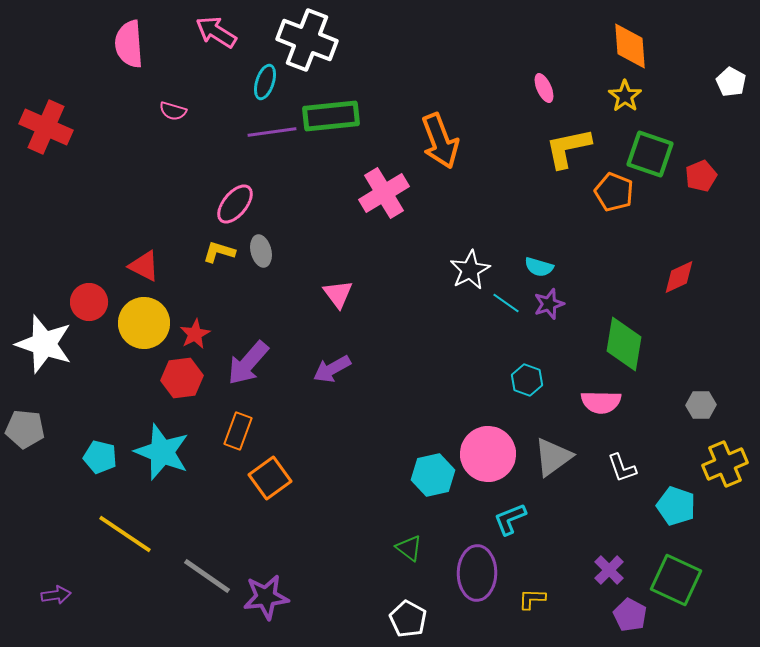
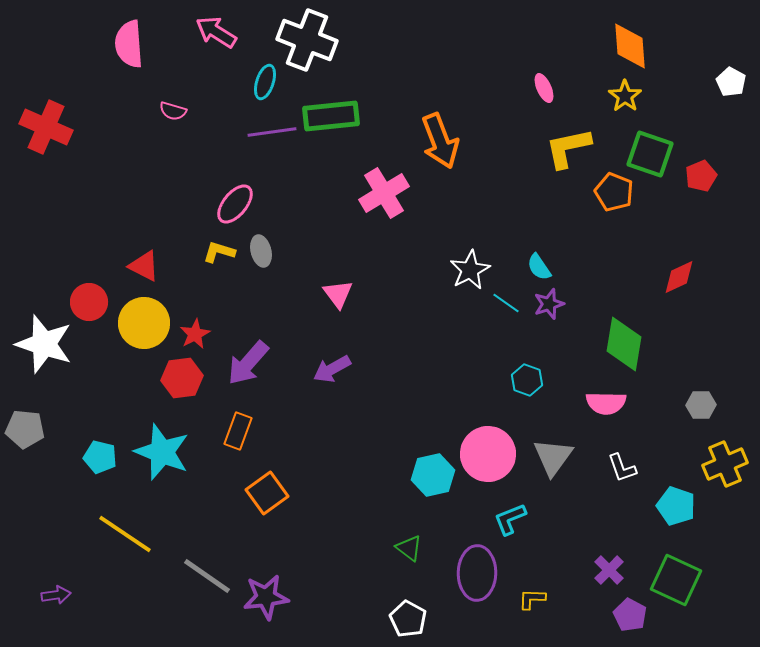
cyan semicircle at (539, 267): rotated 40 degrees clockwise
pink semicircle at (601, 402): moved 5 px right, 1 px down
gray triangle at (553, 457): rotated 18 degrees counterclockwise
orange square at (270, 478): moved 3 px left, 15 px down
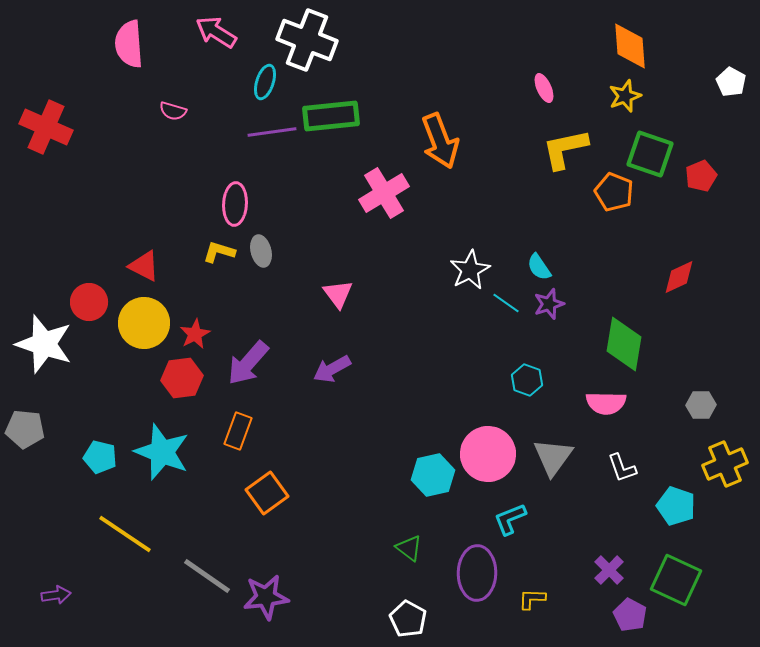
yellow star at (625, 96): rotated 16 degrees clockwise
yellow L-shape at (568, 148): moved 3 px left, 1 px down
pink ellipse at (235, 204): rotated 36 degrees counterclockwise
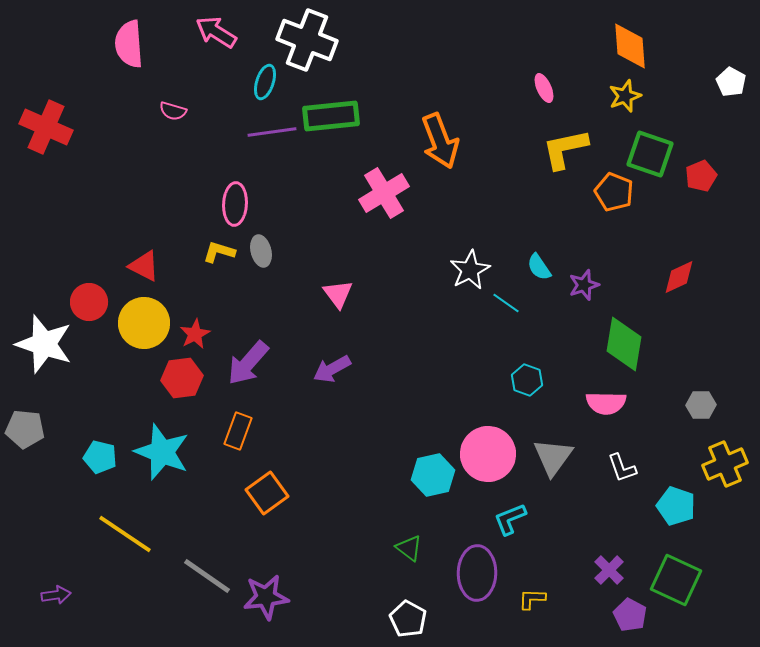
purple star at (549, 304): moved 35 px right, 19 px up
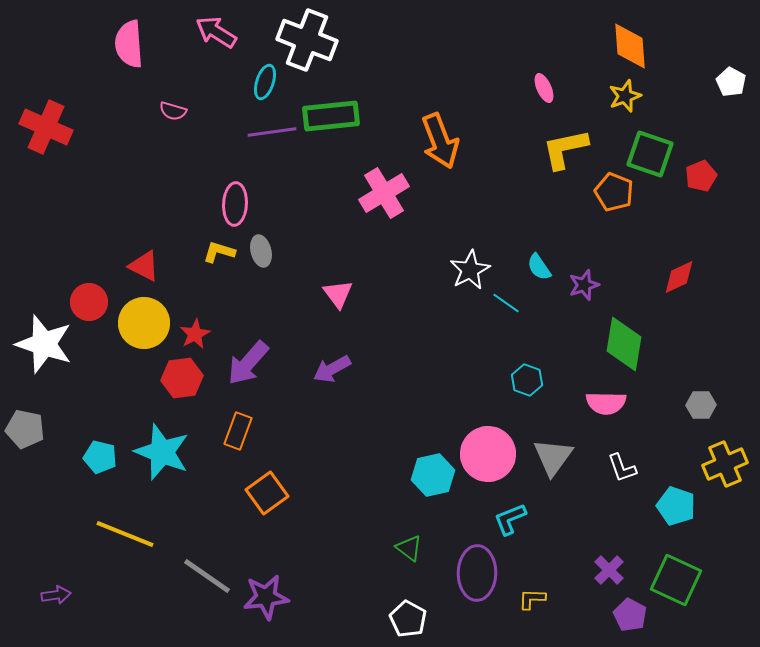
gray pentagon at (25, 429): rotated 6 degrees clockwise
yellow line at (125, 534): rotated 12 degrees counterclockwise
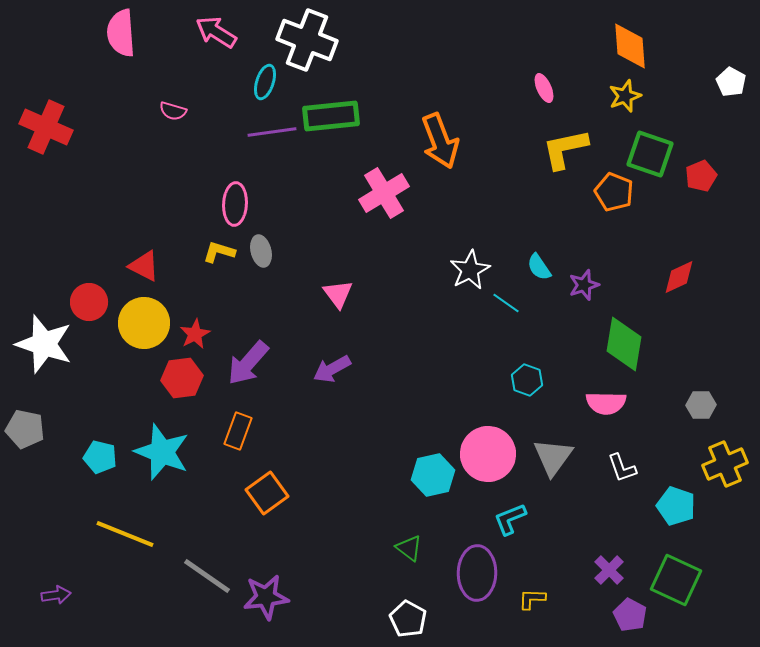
pink semicircle at (129, 44): moved 8 px left, 11 px up
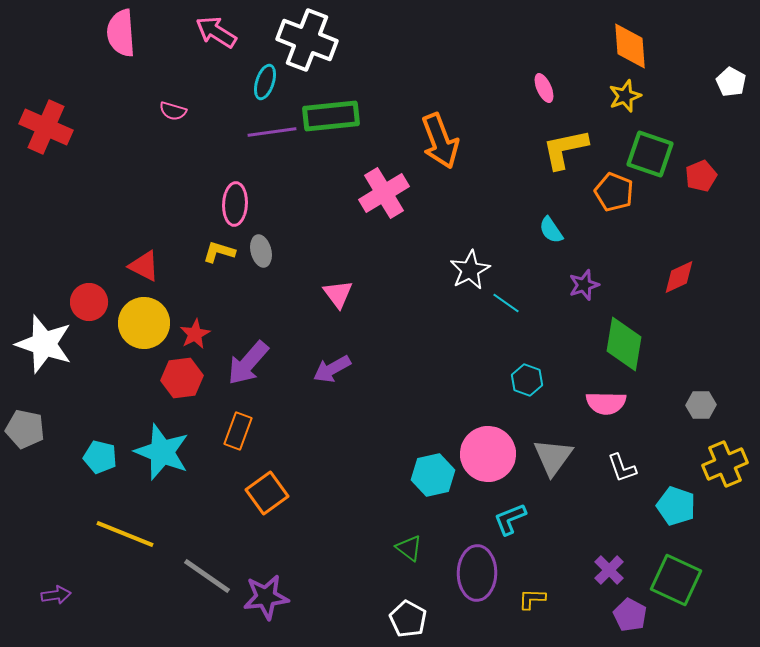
cyan semicircle at (539, 267): moved 12 px right, 37 px up
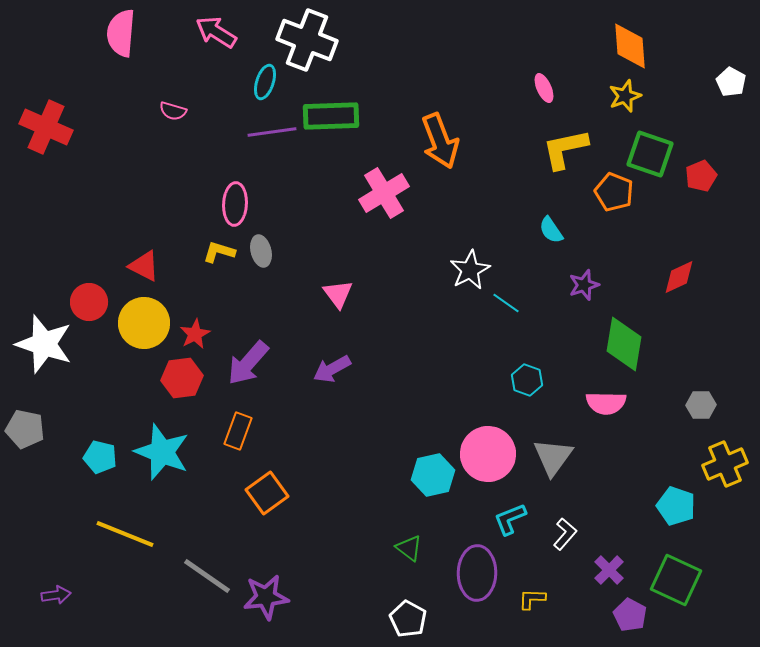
pink semicircle at (121, 33): rotated 9 degrees clockwise
green rectangle at (331, 116): rotated 4 degrees clockwise
white L-shape at (622, 468): moved 57 px left, 66 px down; rotated 120 degrees counterclockwise
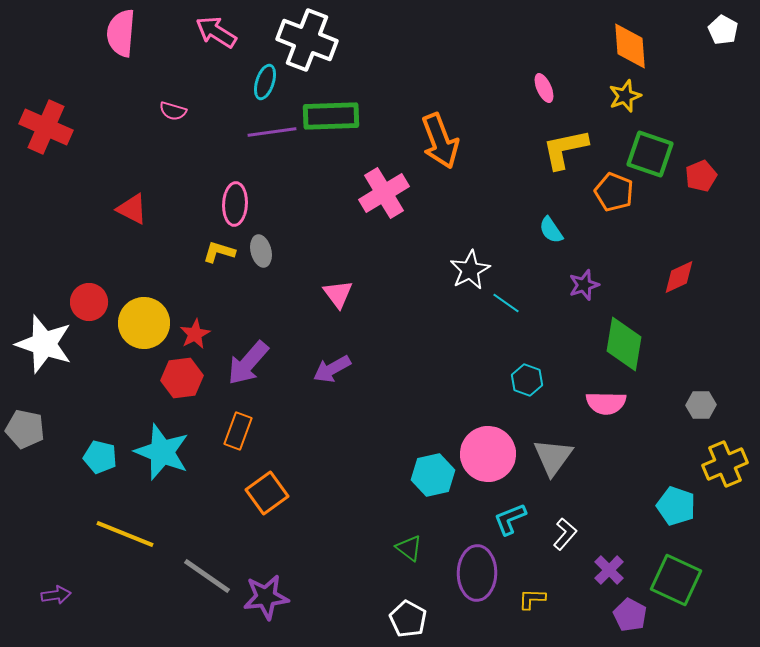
white pentagon at (731, 82): moved 8 px left, 52 px up
red triangle at (144, 266): moved 12 px left, 57 px up
